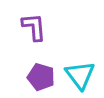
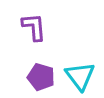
cyan triangle: moved 1 px down
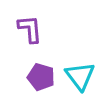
purple L-shape: moved 4 px left, 2 px down
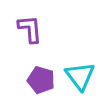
purple pentagon: moved 3 px down
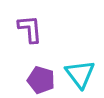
cyan triangle: moved 2 px up
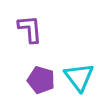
cyan triangle: moved 1 px left, 3 px down
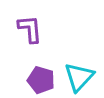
cyan triangle: rotated 20 degrees clockwise
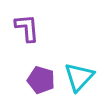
purple L-shape: moved 3 px left, 1 px up
